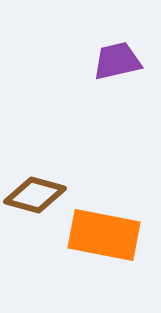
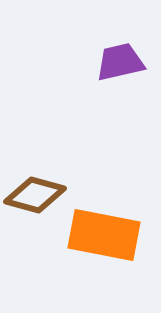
purple trapezoid: moved 3 px right, 1 px down
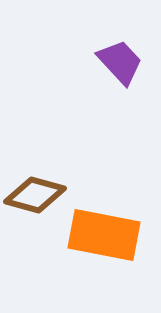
purple trapezoid: rotated 60 degrees clockwise
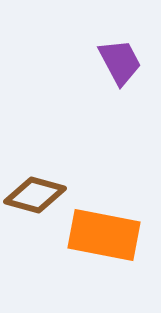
purple trapezoid: rotated 15 degrees clockwise
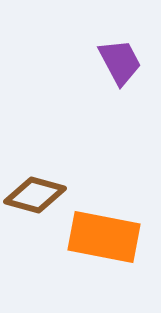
orange rectangle: moved 2 px down
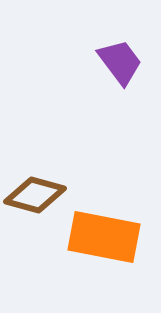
purple trapezoid: rotated 9 degrees counterclockwise
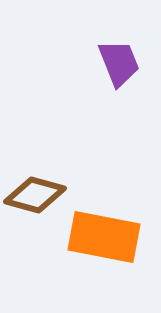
purple trapezoid: moved 1 px left, 1 px down; rotated 15 degrees clockwise
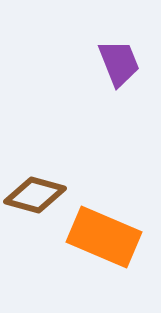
orange rectangle: rotated 12 degrees clockwise
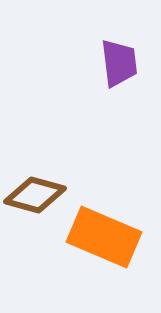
purple trapezoid: rotated 15 degrees clockwise
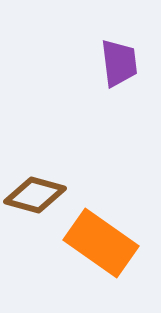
orange rectangle: moved 3 px left, 6 px down; rotated 12 degrees clockwise
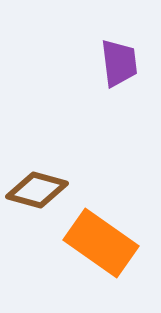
brown diamond: moved 2 px right, 5 px up
